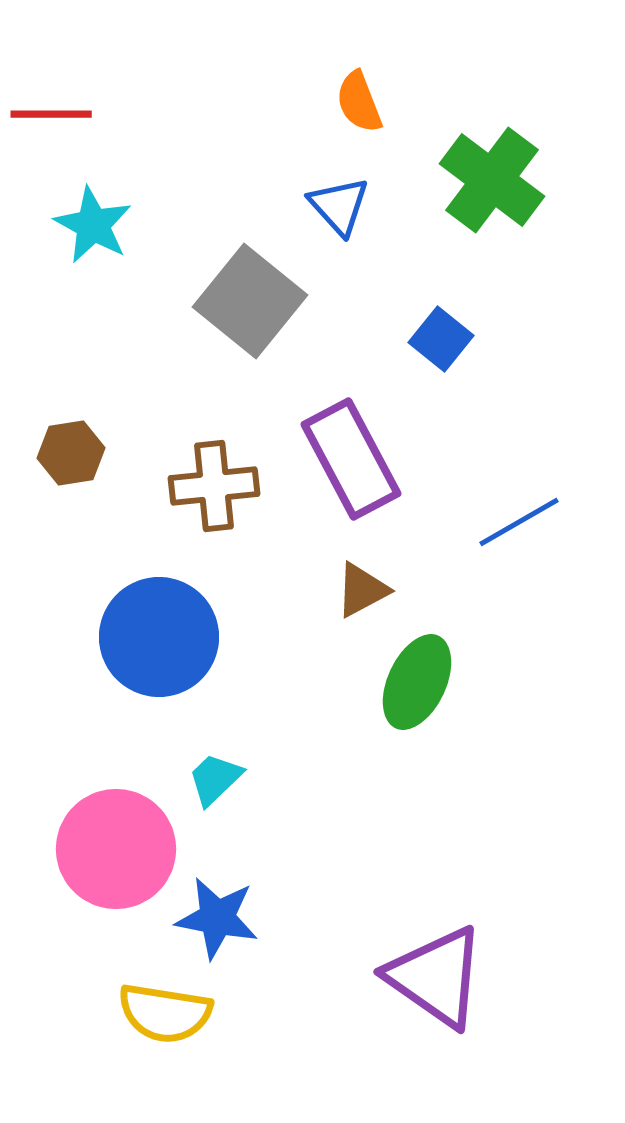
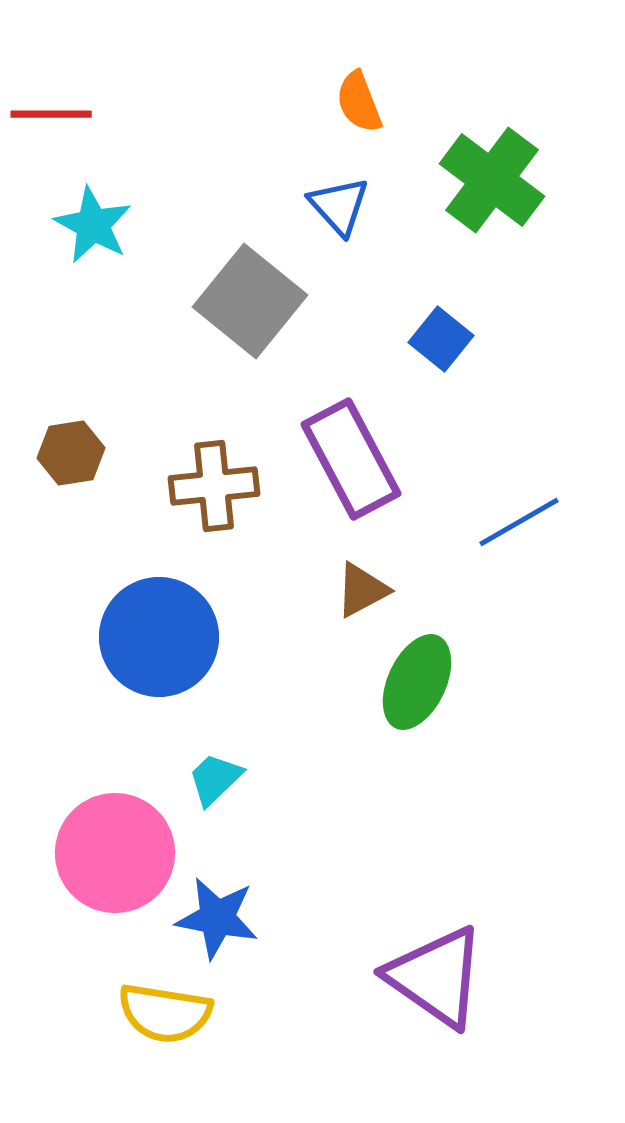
pink circle: moved 1 px left, 4 px down
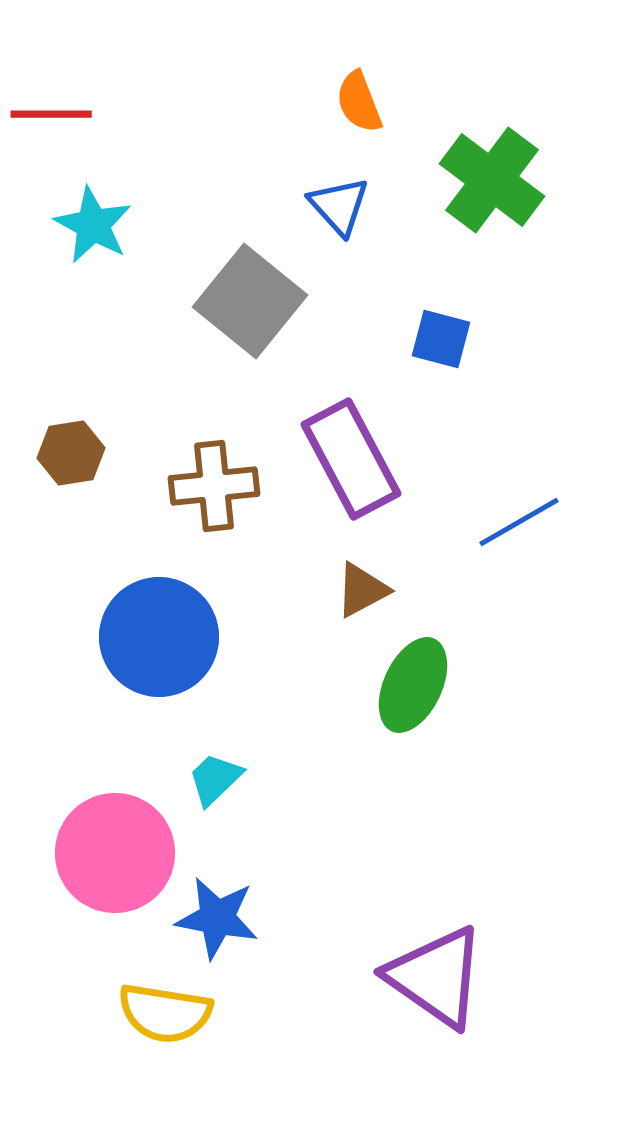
blue square: rotated 24 degrees counterclockwise
green ellipse: moved 4 px left, 3 px down
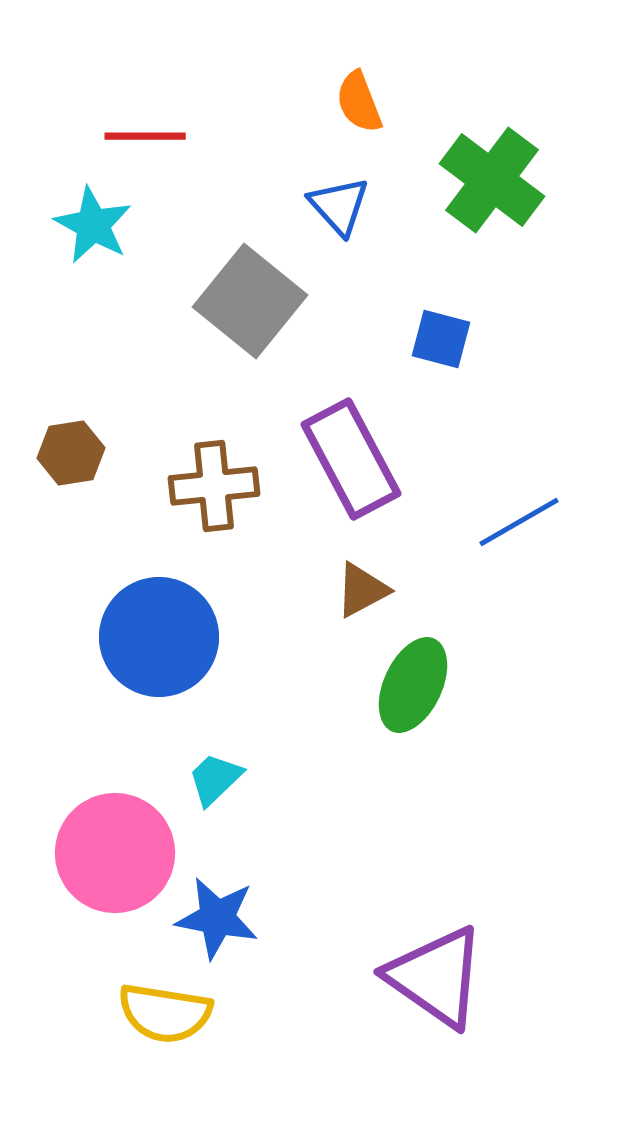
red line: moved 94 px right, 22 px down
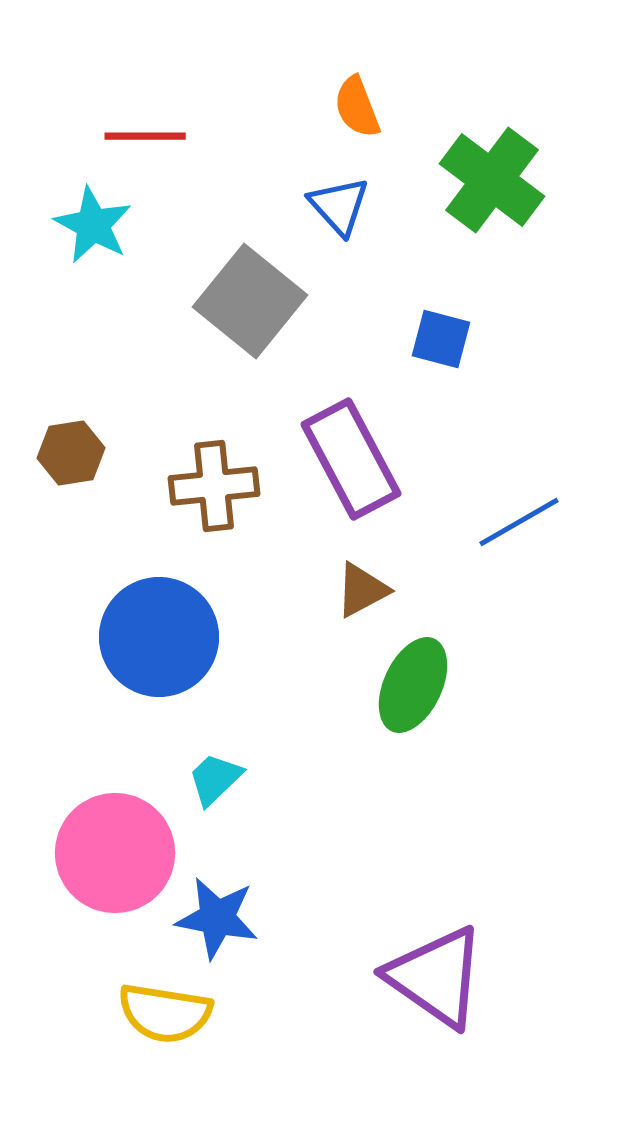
orange semicircle: moved 2 px left, 5 px down
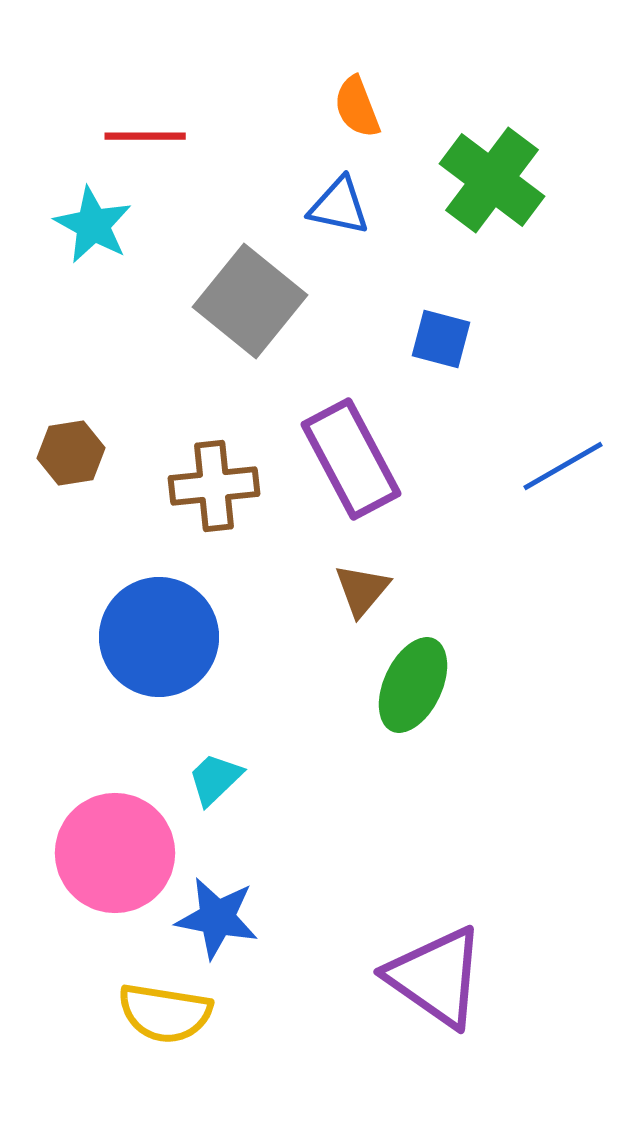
blue triangle: rotated 36 degrees counterclockwise
blue line: moved 44 px right, 56 px up
brown triangle: rotated 22 degrees counterclockwise
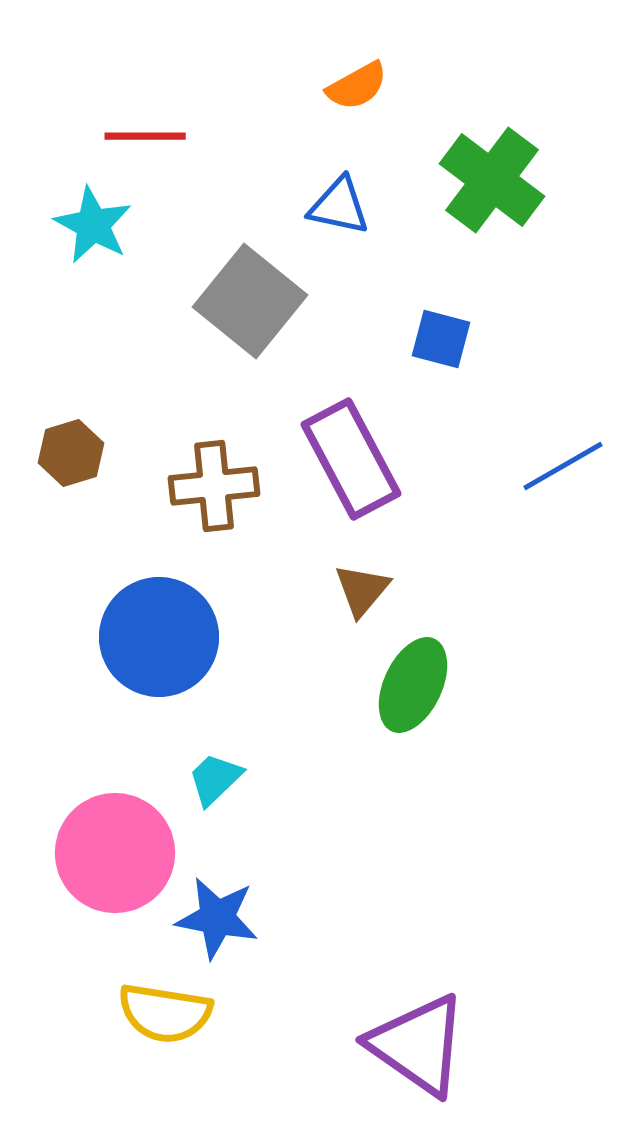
orange semicircle: moved 21 px up; rotated 98 degrees counterclockwise
brown hexagon: rotated 8 degrees counterclockwise
purple triangle: moved 18 px left, 68 px down
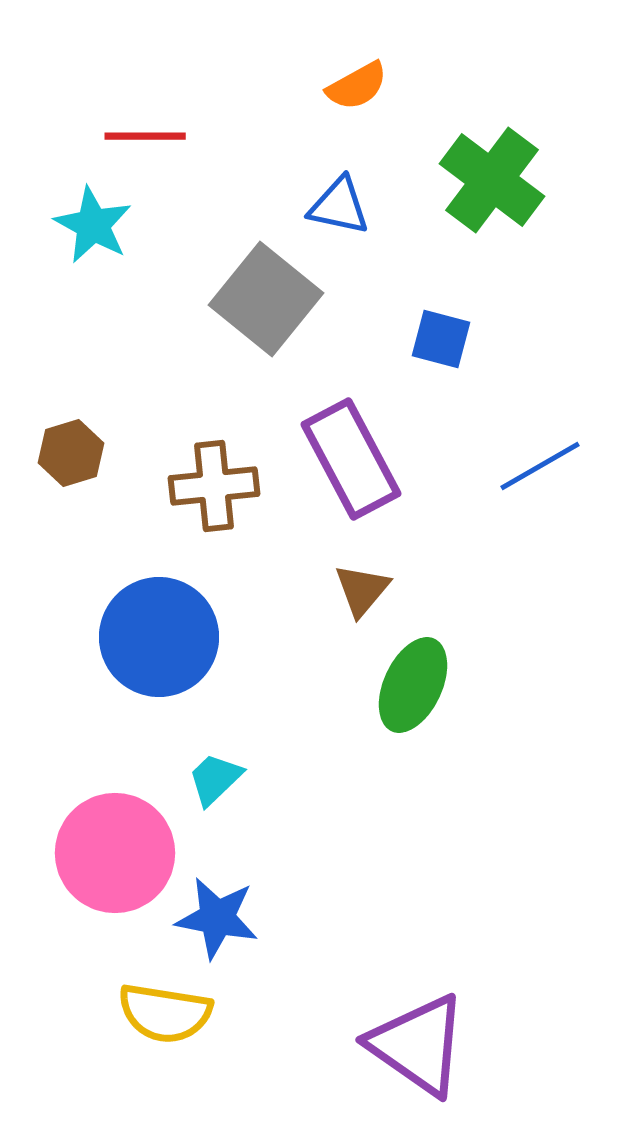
gray square: moved 16 px right, 2 px up
blue line: moved 23 px left
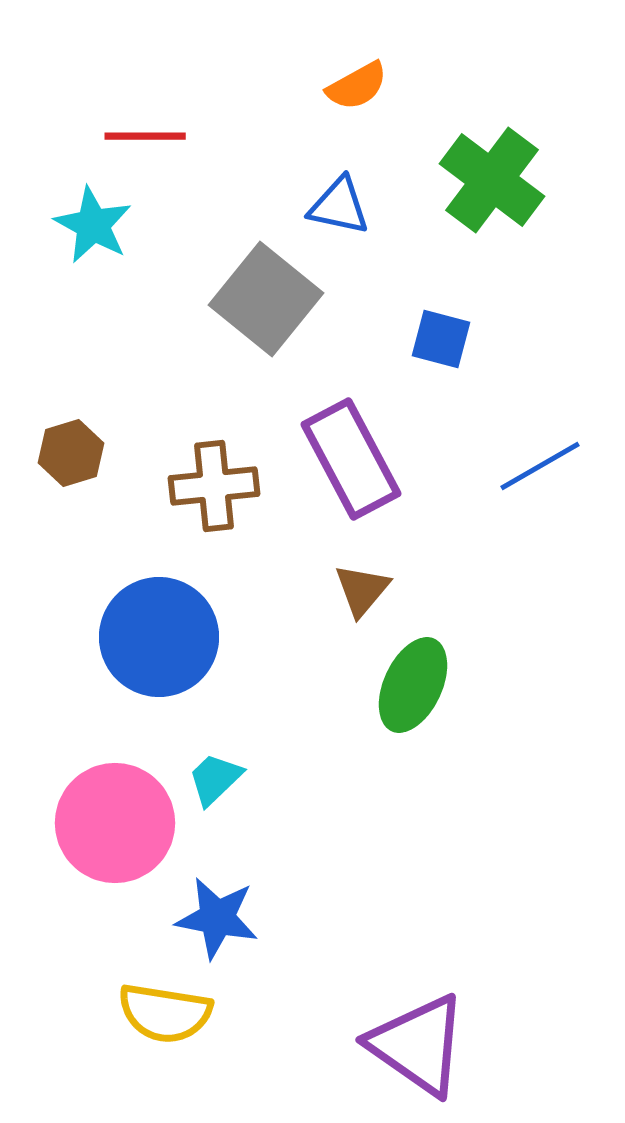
pink circle: moved 30 px up
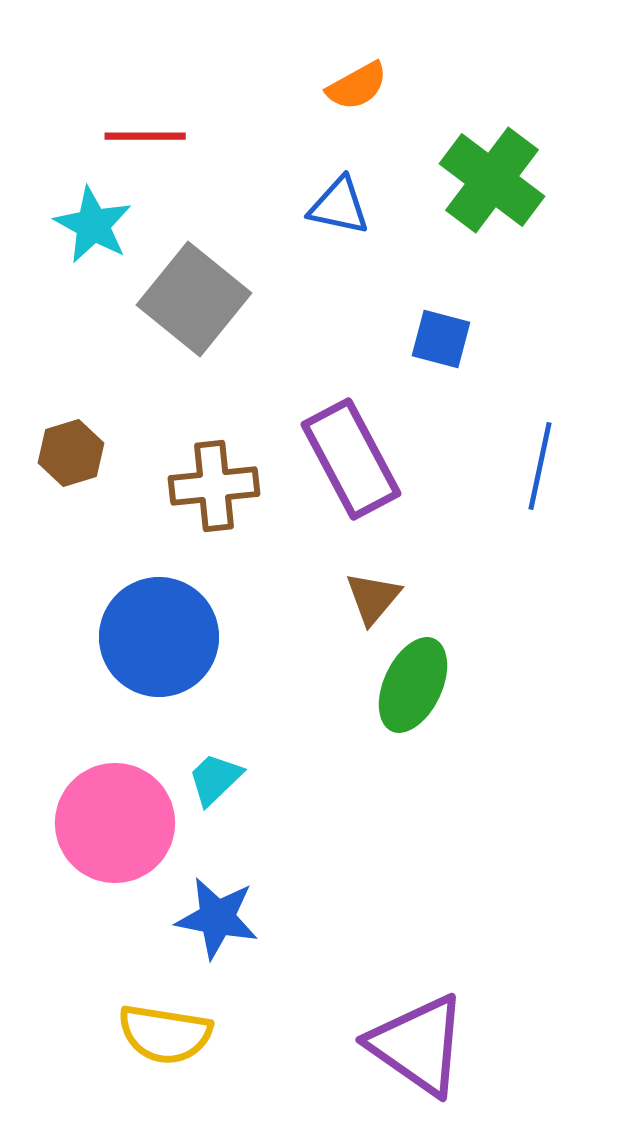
gray square: moved 72 px left
blue line: rotated 48 degrees counterclockwise
brown triangle: moved 11 px right, 8 px down
yellow semicircle: moved 21 px down
